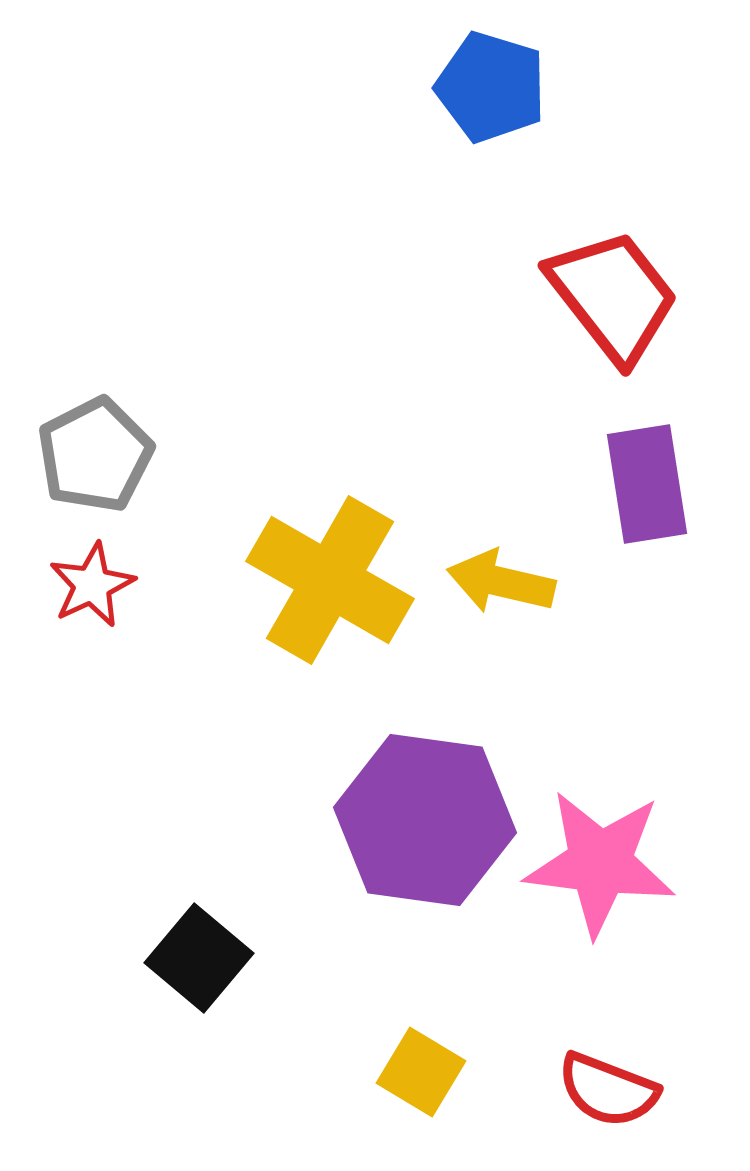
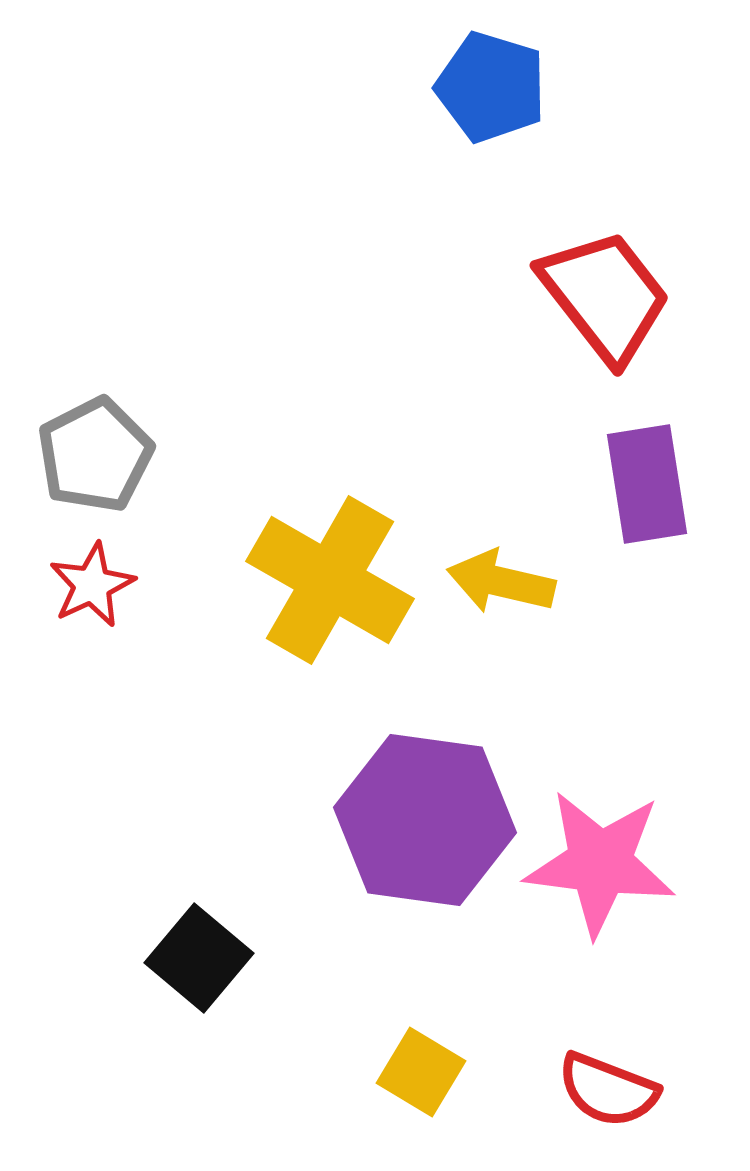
red trapezoid: moved 8 px left
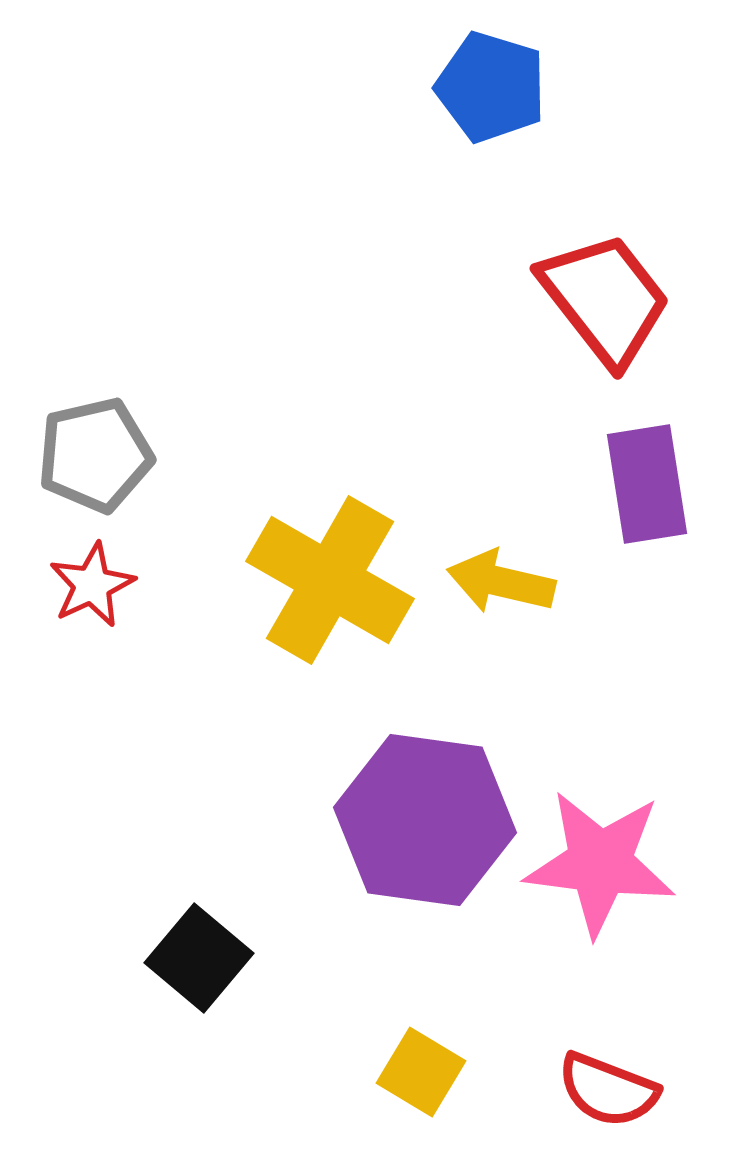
red trapezoid: moved 3 px down
gray pentagon: rotated 14 degrees clockwise
